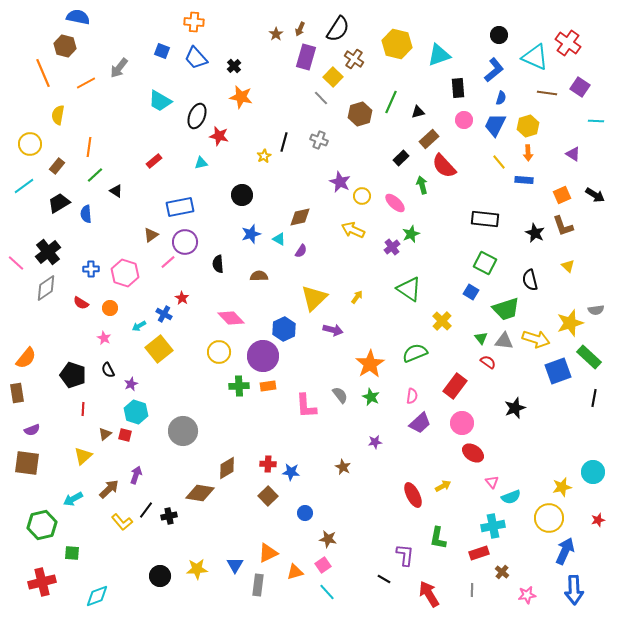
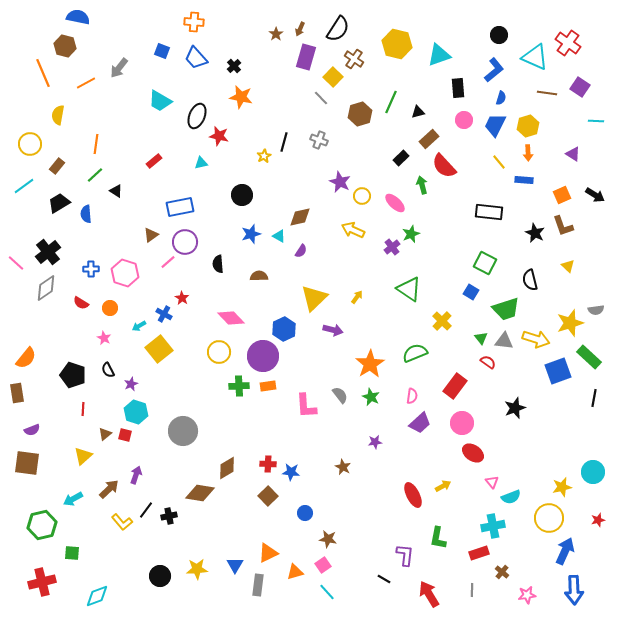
orange line at (89, 147): moved 7 px right, 3 px up
black rectangle at (485, 219): moved 4 px right, 7 px up
cyan triangle at (279, 239): moved 3 px up
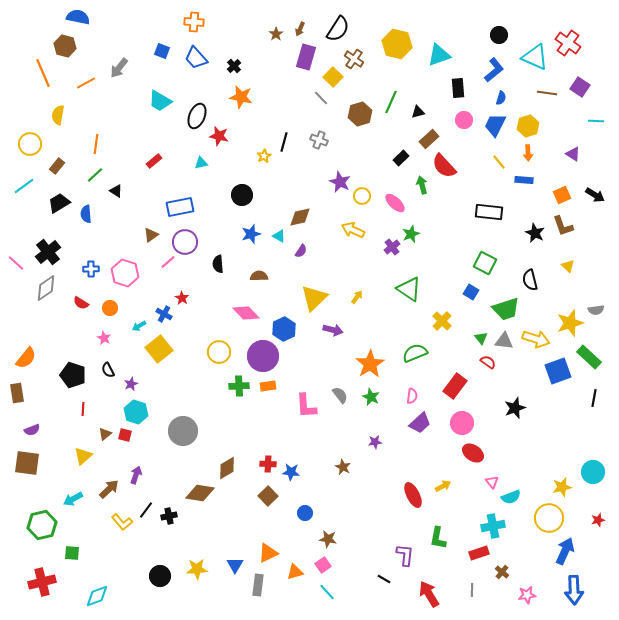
pink diamond at (231, 318): moved 15 px right, 5 px up
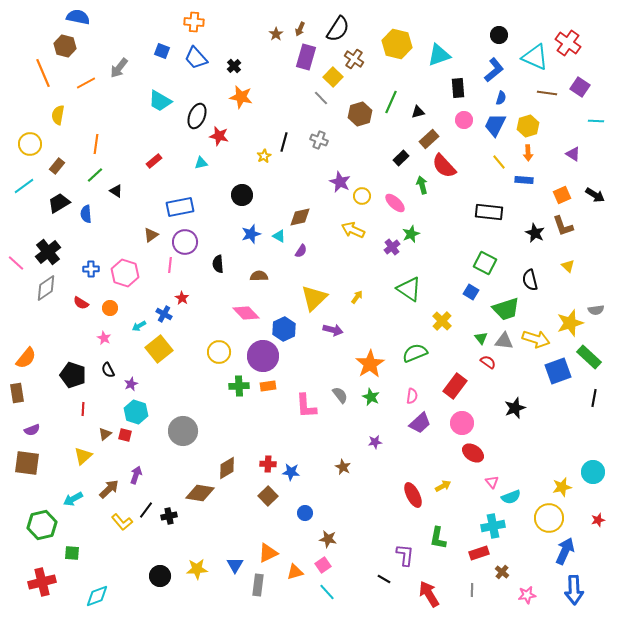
pink line at (168, 262): moved 2 px right, 3 px down; rotated 42 degrees counterclockwise
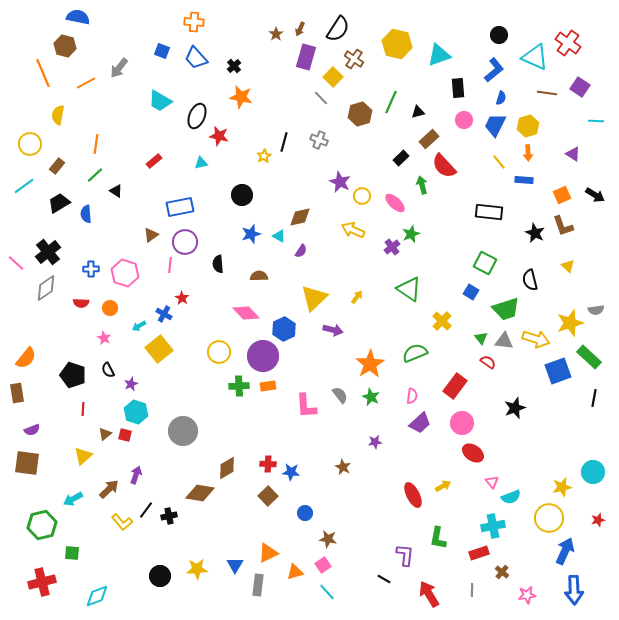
red semicircle at (81, 303): rotated 28 degrees counterclockwise
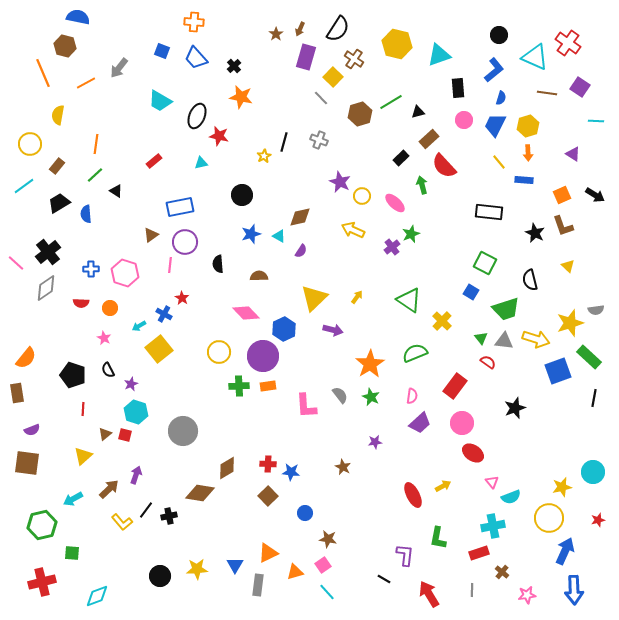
green line at (391, 102): rotated 35 degrees clockwise
green triangle at (409, 289): moved 11 px down
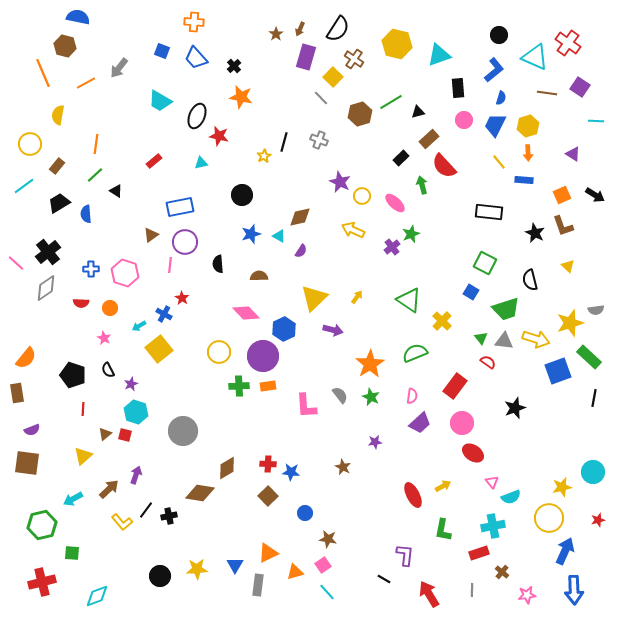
green L-shape at (438, 538): moved 5 px right, 8 px up
